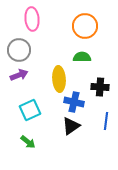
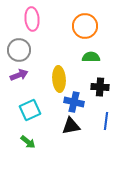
green semicircle: moved 9 px right
black triangle: rotated 24 degrees clockwise
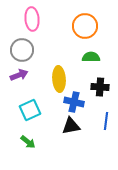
gray circle: moved 3 px right
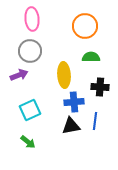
gray circle: moved 8 px right, 1 px down
yellow ellipse: moved 5 px right, 4 px up
blue cross: rotated 18 degrees counterclockwise
blue line: moved 11 px left
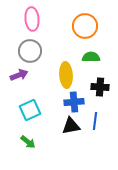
yellow ellipse: moved 2 px right
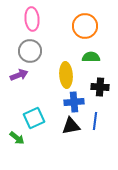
cyan square: moved 4 px right, 8 px down
green arrow: moved 11 px left, 4 px up
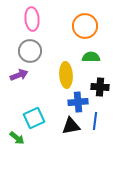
blue cross: moved 4 px right
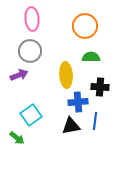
cyan square: moved 3 px left, 3 px up; rotated 10 degrees counterclockwise
